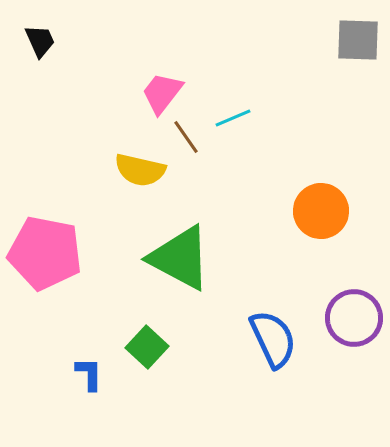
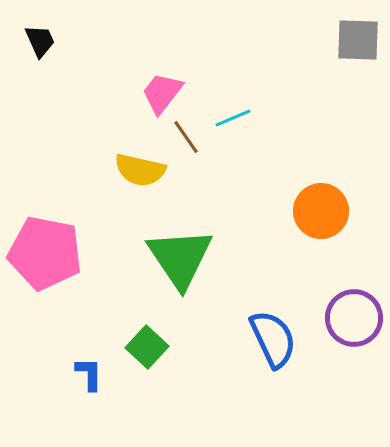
green triangle: rotated 28 degrees clockwise
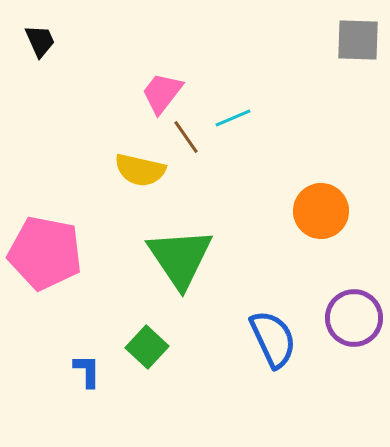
blue L-shape: moved 2 px left, 3 px up
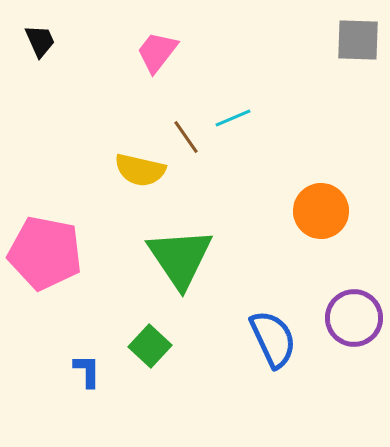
pink trapezoid: moved 5 px left, 41 px up
green square: moved 3 px right, 1 px up
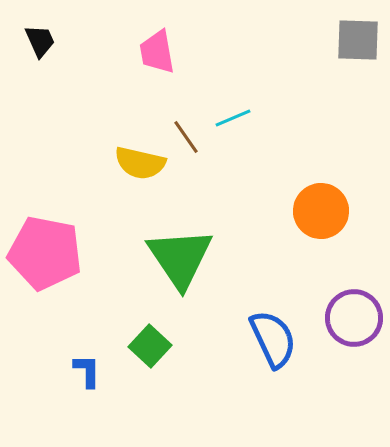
pink trapezoid: rotated 48 degrees counterclockwise
yellow semicircle: moved 7 px up
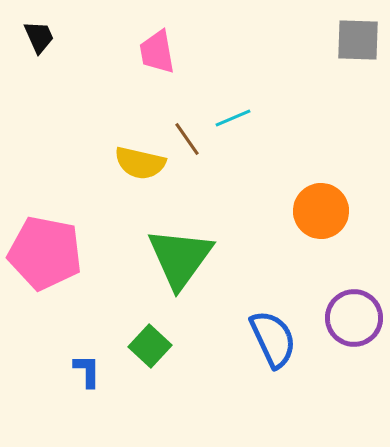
black trapezoid: moved 1 px left, 4 px up
brown line: moved 1 px right, 2 px down
green triangle: rotated 10 degrees clockwise
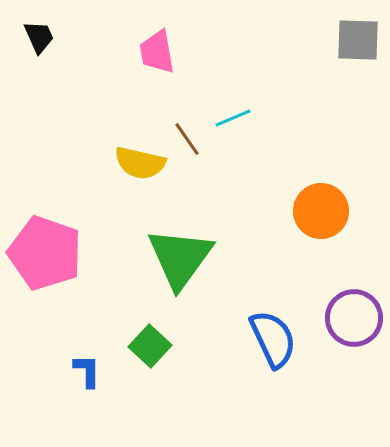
pink pentagon: rotated 8 degrees clockwise
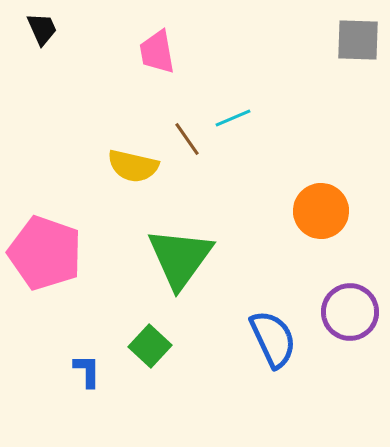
black trapezoid: moved 3 px right, 8 px up
yellow semicircle: moved 7 px left, 3 px down
purple circle: moved 4 px left, 6 px up
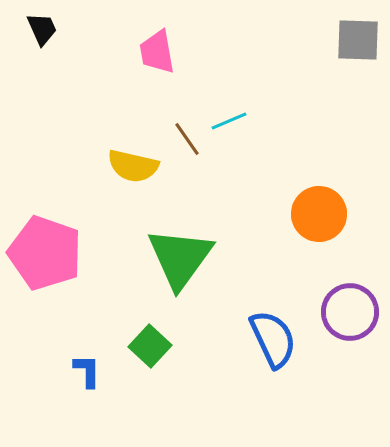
cyan line: moved 4 px left, 3 px down
orange circle: moved 2 px left, 3 px down
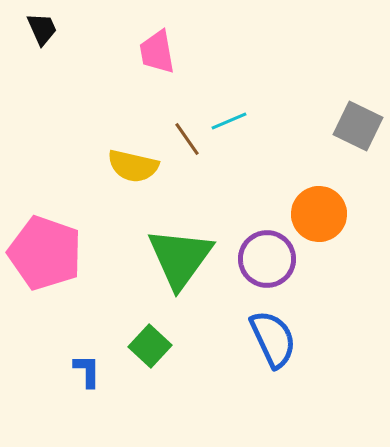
gray square: moved 86 px down; rotated 24 degrees clockwise
purple circle: moved 83 px left, 53 px up
